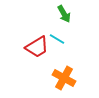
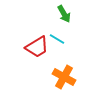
orange cross: moved 1 px up
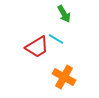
cyan line: moved 1 px left
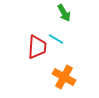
green arrow: moved 1 px up
red trapezoid: rotated 55 degrees counterclockwise
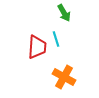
cyan line: rotated 42 degrees clockwise
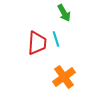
red trapezoid: moved 4 px up
orange cross: rotated 25 degrees clockwise
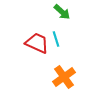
green arrow: moved 2 px left, 1 px up; rotated 18 degrees counterclockwise
red trapezoid: rotated 70 degrees counterclockwise
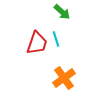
red trapezoid: rotated 85 degrees clockwise
orange cross: moved 1 px down
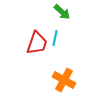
cyan line: moved 1 px left, 1 px up; rotated 28 degrees clockwise
orange cross: moved 2 px down; rotated 25 degrees counterclockwise
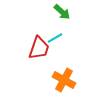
cyan line: rotated 49 degrees clockwise
red trapezoid: moved 2 px right, 5 px down
